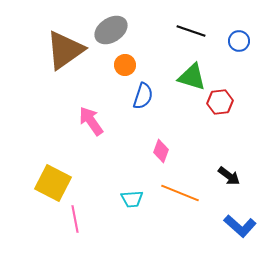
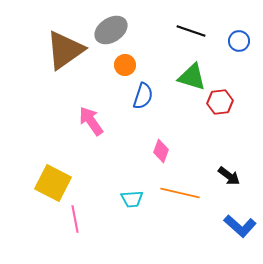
orange line: rotated 9 degrees counterclockwise
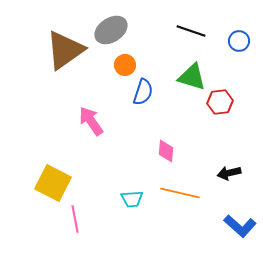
blue semicircle: moved 4 px up
pink diamond: moved 5 px right; rotated 15 degrees counterclockwise
black arrow: moved 3 px up; rotated 130 degrees clockwise
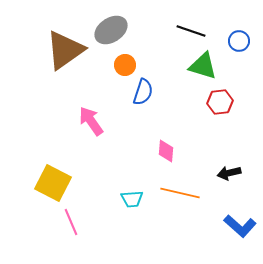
green triangle: moved 11 px right, 11 px up
pink line: moved 4 px left, 3 px down; rotated 12 degrees counterclockwise
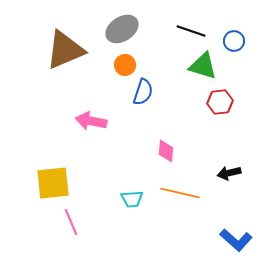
gray ellipse: moved 11 px right, 1 px up
blue circle: moved 5 px left
brown triangle: rotated 12 degrees clockwise
pink arrow: rotated 44 degrees counterclockwise
yellow square: rotated 33 degrees counterclockwise
blue L-shape: moved 4 px left, 14 px down
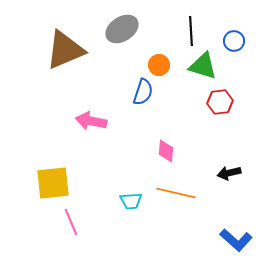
black line: rotated 68 degrees clockwise
orange circle: moved 34 px right
orange line: moved 4 px left
cyan trapezoid: moved 1 px left, 2 px down
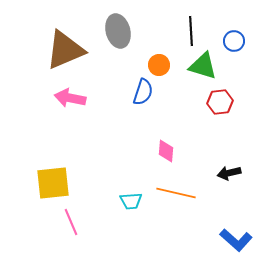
gray ellipse: moved 4 px left, 2 px down; rotated 72 degrees counterclockwise
pink arrow: moved 21 px left, 23 px up
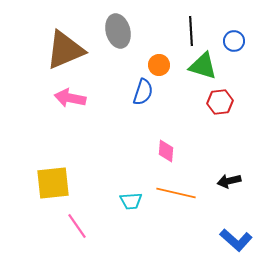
black arrow: moved 8 px down
pink line: moved 6 px right, 4 px down; rotated 12 degrees counterclockwise
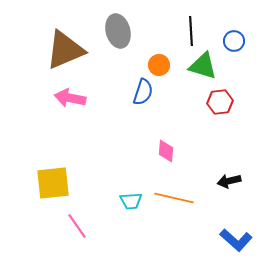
orange line: moved 2 px left, 5 px down
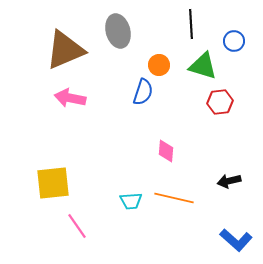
black line: moved 7 px up
